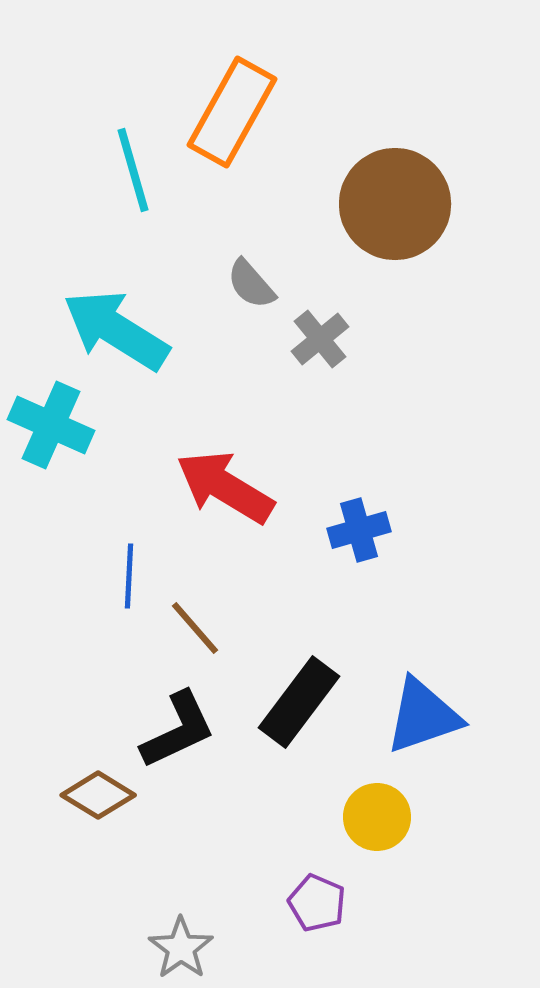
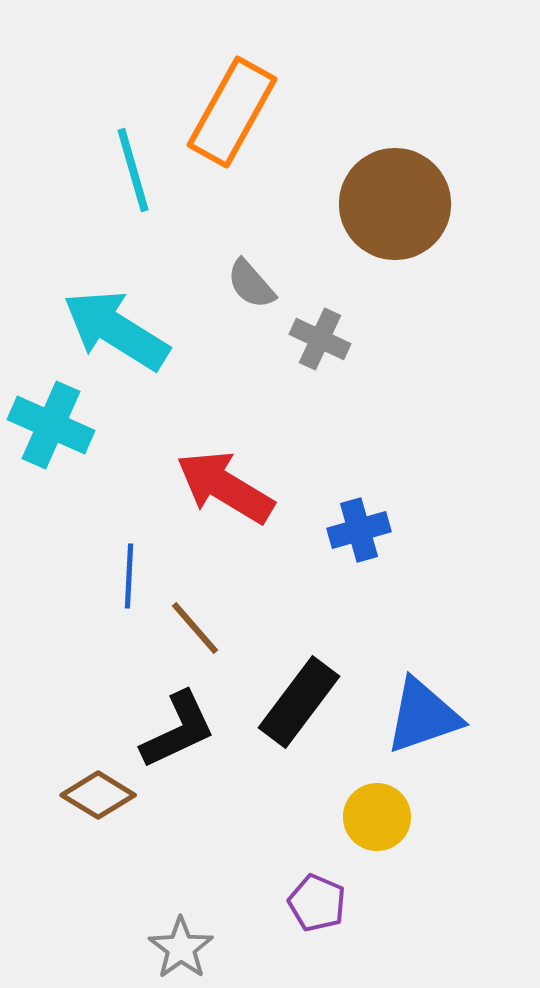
gray cross: rotated 26 degrees counterclockwise
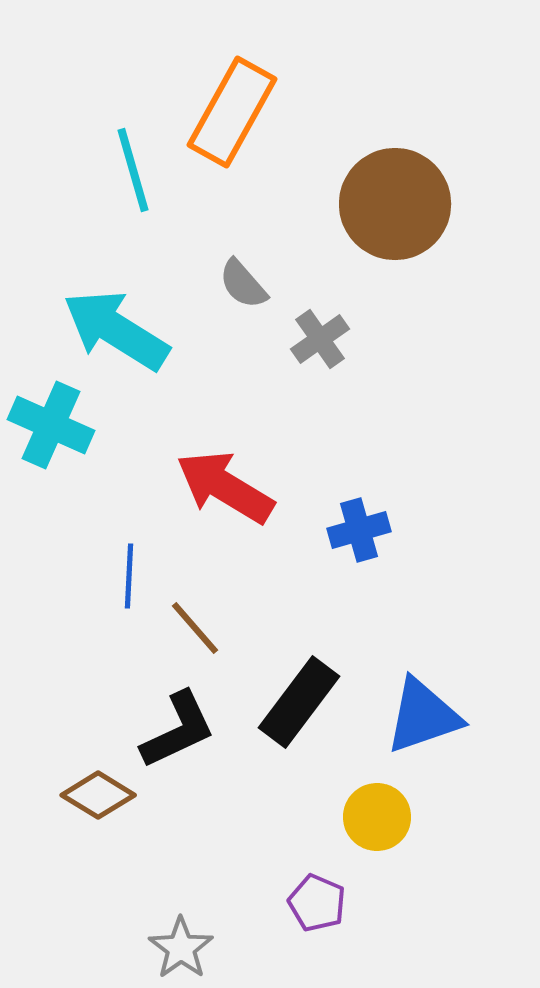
gray semicircle: moved 8 px left
gray cross: rotated 30 degrees clockwise
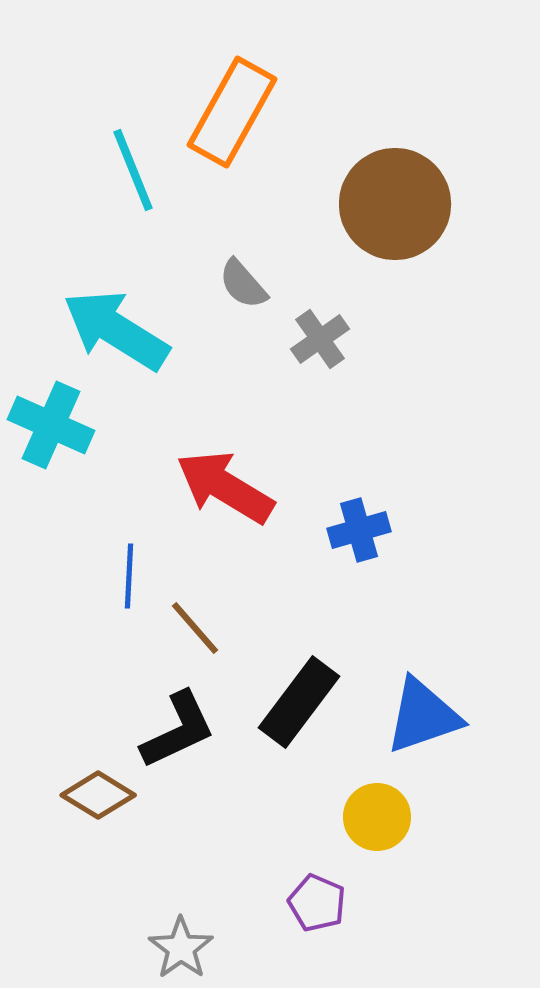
cyan line: rotated 6 degrees counterclockwise
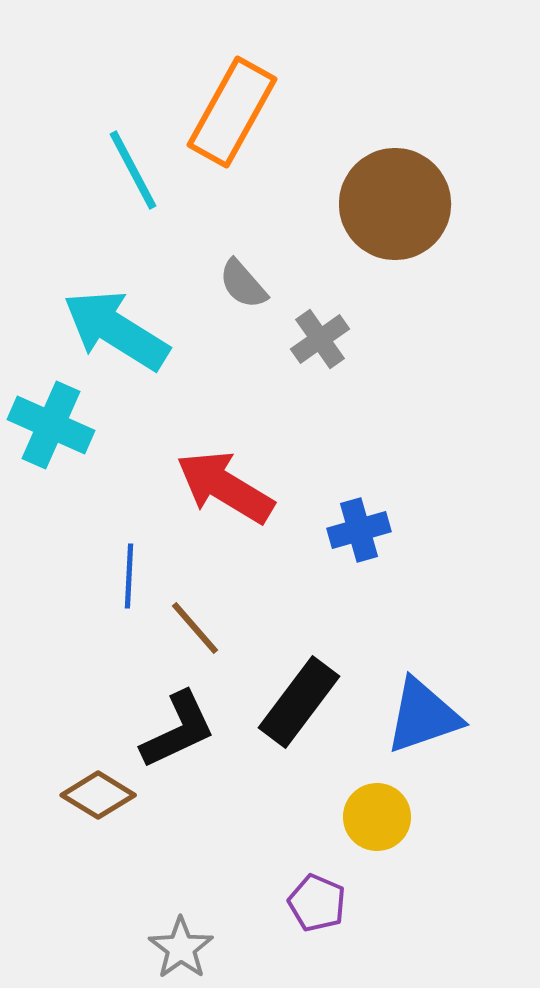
cyan line: rotated 6 degrees counterclockwise
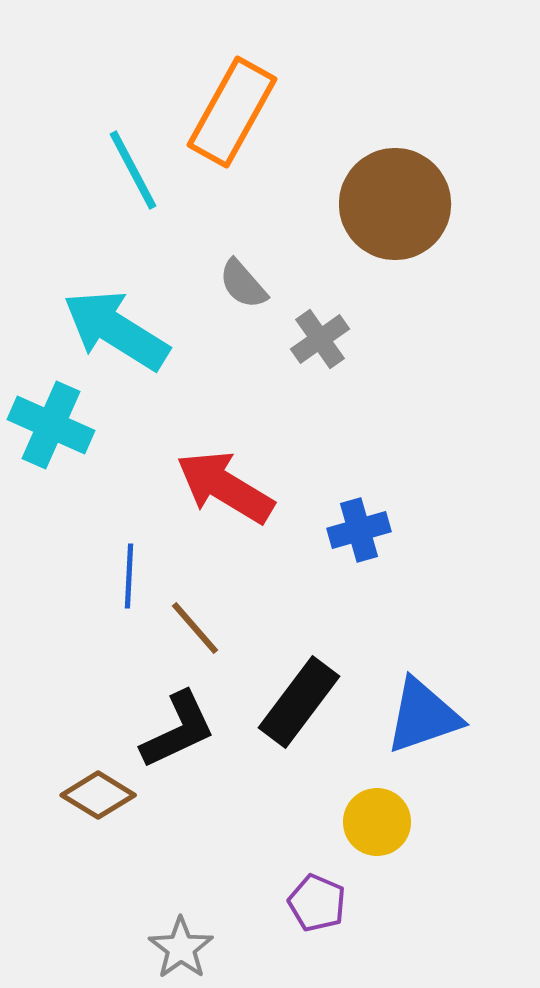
yellow circle: moved 5 px down
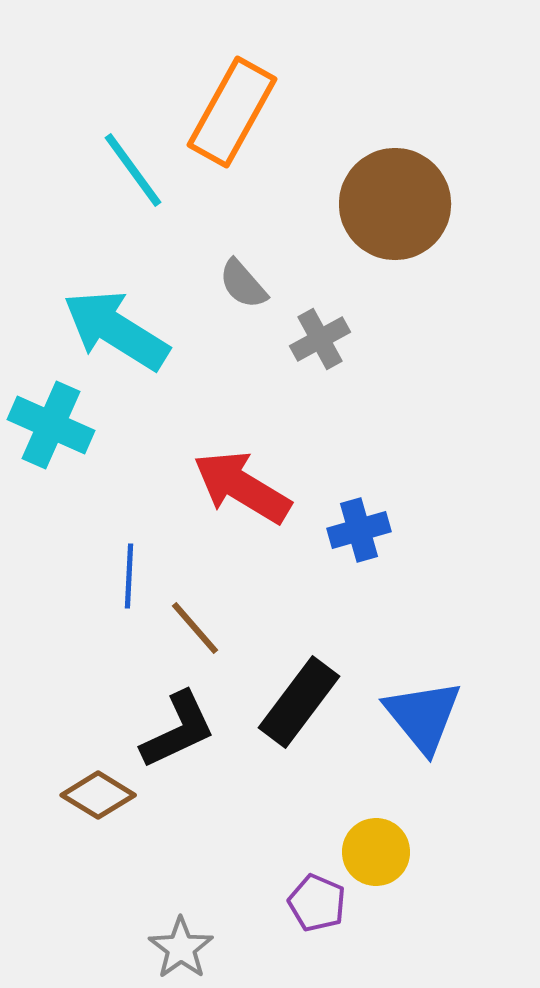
cyan line: rotated 8 degrees counterclockwise
gray cross: rotated 6 degrees clockwise
red arrow: moved 17 px right
blue triangle: rotated 50 degrees counterclockwise
yellow circle: moved 1 px left, 30 px down
